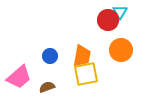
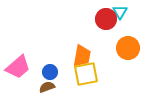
red circle: moved 2 px left, 1 px up
orange circle: moved 7 px right, 2 px up
blue circle: moved 16 px down
pink trapezoid: moved 1 px left, 10 px up
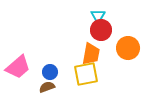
cyan triangle: moved 22 px left, 4 px down
red circle: moved 5 px left, 11 px down
orange trapezoid: moved 9 px right, 2 px up
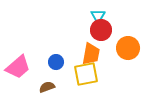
blue circle: moved 6 px right, 10 px up
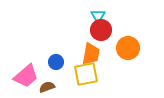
pink trapezoid: moved 8 px right, 9 px down
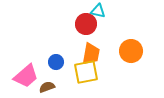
cyan triangle: moved 5 px up; rotated 49 degrees counterclockwise
red circle: moved 15 px left, 6 px up
orange circle: moved 3 px right, 3 px down
yellow square: moved 2 px up
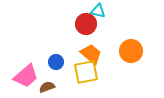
orange trapezoid: rotated 60 degrees counterclockwise
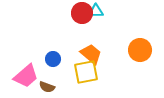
cyan triangle: moved 2 px left; rotated 14 degrees counterclockwise
red circle: moved 4 px left, 11 px up
orange circle: moved 9 px right, 1 px up
blue circle: moved 3 px left, 3 px up
brown semicircle: rotated 140 degrees counterclockwise
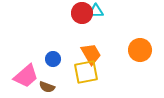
orange trapezoid: rotated 20 degrees clockwise
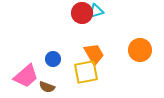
cyan triangle: rotated 14 degrees counterclockwise
orange trapezoid: moved 3 px right
